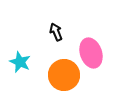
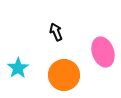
pink ellipse: moved 12 px right, 1 px up
cyan star: moved 2 px left, 6 px down; rotated 15 degrees clockwise
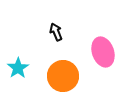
orange circle: moved 1 px left, 1 px down
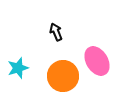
pink ellipse: moved 6 px left, 9 px down; rotated 12 degrees counterclockwise
cyan star: rotated 15 degrees clockwise
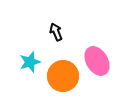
cyan star: moved 12 px right, 6 px up
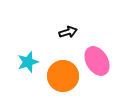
black arrow: moved 12 px right; rotated 96 degrees clockwise
cyan star: moved 2 px left
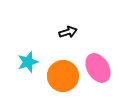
pink ellipse: moved 1 px right, 7 px down
